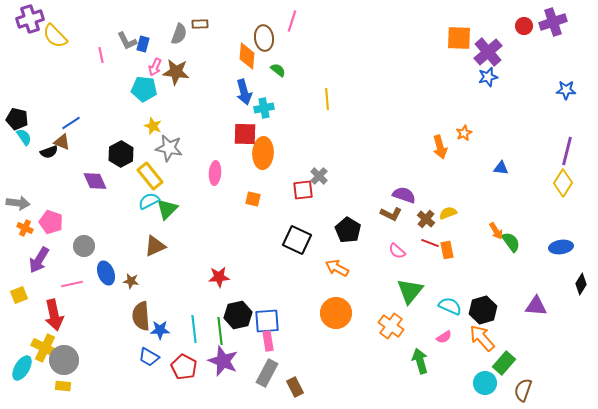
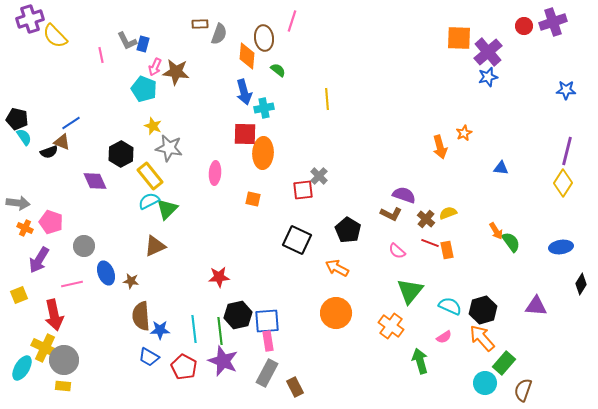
gray semicircle at (179, 34): moved 40 px right
cyan pentagon at (144, 89): rotated 15 degrees clockwise
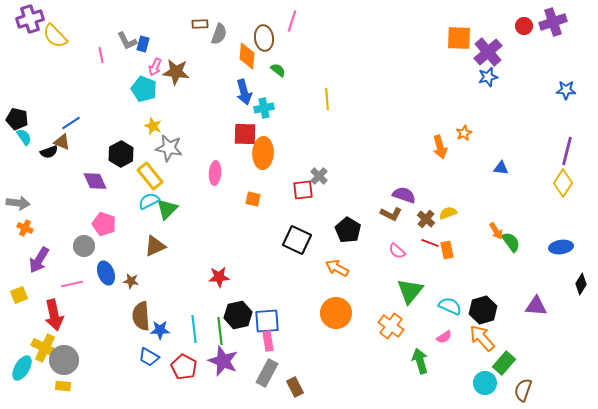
pink pentagon at (51, 222): moved 53 px right, 2 px down
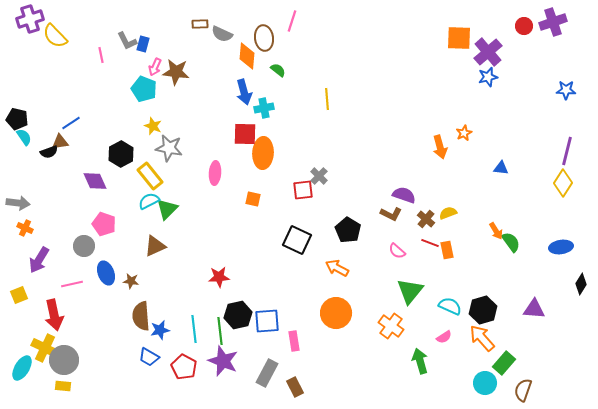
gray semicircle at (219, 34): moved 3 px right; rotated 95 degrees clockwise
brown triangle at (62, 142): moved 2 px left; rotated 30 degrees counterclockwise
purple triangle at (536, 306): moved 2 px left, 3 px down
blue star at (160, 330): rotated 12 degrees counterclockwise
pink rectangle at (268, 341): moved 26 px right
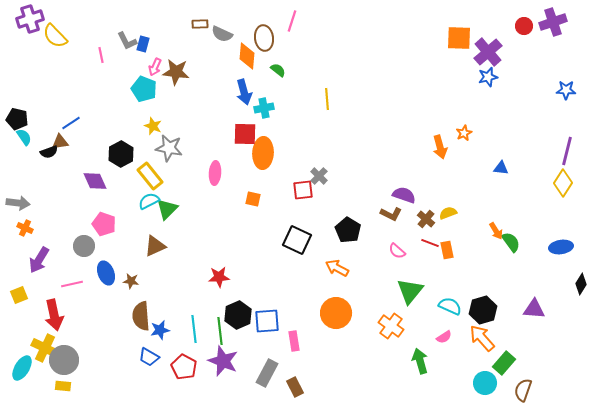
black hexagon at (238, 315): rotated 12 degrees counterclockwise
